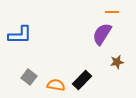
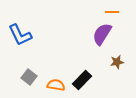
blue L-shape: rotated 65 degrees clockwise
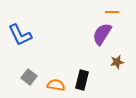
black rectangle: rotated 30 degrees counterclockwise
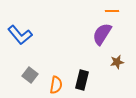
orange line: moved 1 px up
blue L-shape: rotated 15 degrees counterclockwise
gray square: moved 1 px right, 2 px up
orange semicircle: rotated 90 degrees clockwise
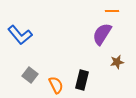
orange semicircle: rotated 36 degrees counterclockwise
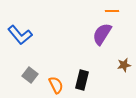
brown star: moved 7 px right, 3 px down
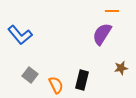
brown star: moved 3 px left, 3 px down
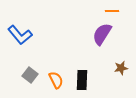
black rectangle: rotated 12 degrees counterclockwise
orange semicircle: moved 5 px up
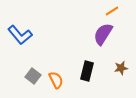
orange line: rotated 32 degrees counterclockwise
purple semicircle: moved 1 px right
gray square: moved 3 px right, 1 px down
black rectangle: moved 5 px right, 9 px up; rotated 12 degrees clockwise
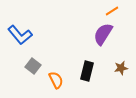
gray square: moved 10 px up
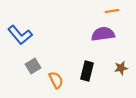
orange line: rotated 24 degrees clockwise
purple semicircle: rotated 50 degrees clockwise
gray square: rotated 21 degrees clockwise
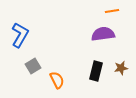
blue L-shape: rotated 110 degrees counterclockwise
black rectangle: moved 9 px right
orange semicircle: moved 1 px right
